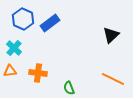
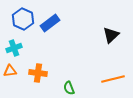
cyan cross: rotated 28 degrees clockwise
orange line: rotated 40 degrees counterclockwise
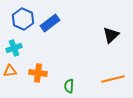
green semicircle: moved 2 px up; rotated 24 degrees clockwise
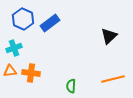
black triangle: moved 2 px left, 1 px down
orange cross: moved 7 px left
green semicircle: moved 2 px right
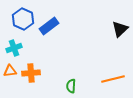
blue rectangle: moved 1 px left, 3 px down
black triangle: moved 11 px right, 7 px up
orange cross: rotated 12 degrees counterclockwise
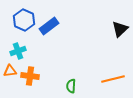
blue hexagon: moved 1 px right, 1 px down
cyan cross: moved 4 px right, 3 px down
orange cross: moved 1 px left, 3 px down; rotated 12 degrees clockwise
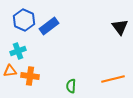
black triangle: moved 2 px up; rotated 24 degrees counterclockwise
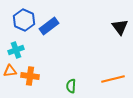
cyan cross: moved 2 px left, 1 px up
